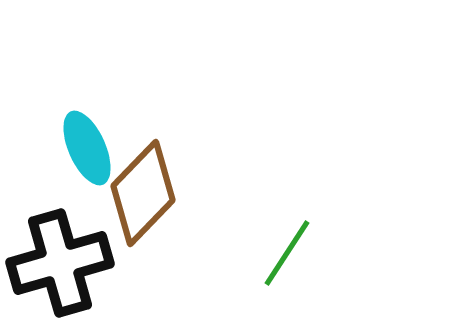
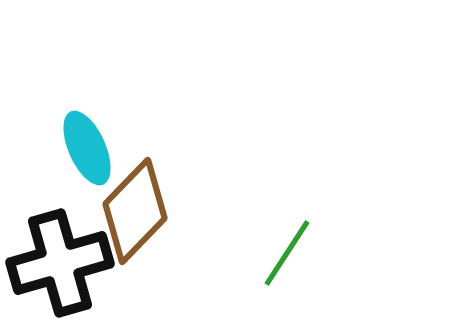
brown diamond: moved 8 px left, 18 px down
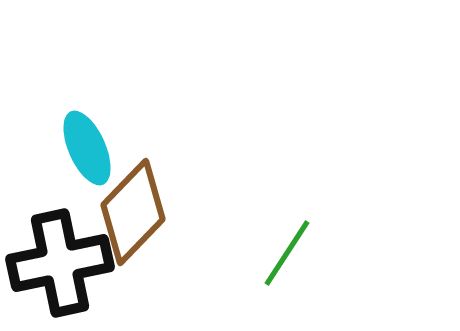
brown diamond: moved 2 px left, 1 px down
black cross: rotated 4 degrees clockwise
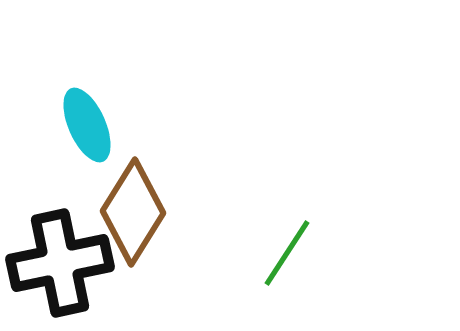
cyan ellipse: moved 23 px up
brown diamond: rotated 12 degrees counterclockwise
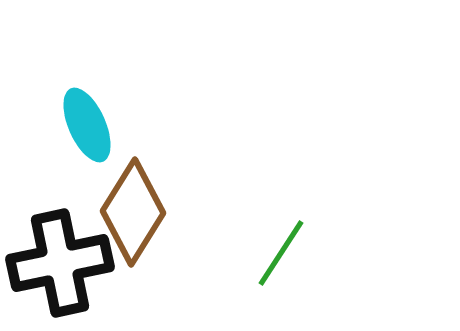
green line: moved 6 px left
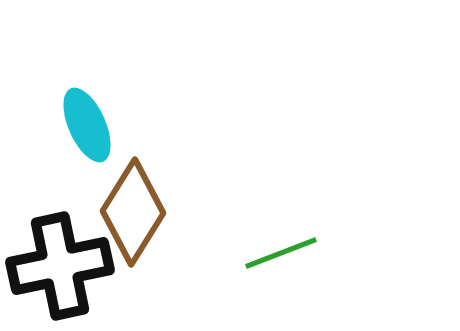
green line: rotated 36 degrees clockwise
black cross: moved 3 px down
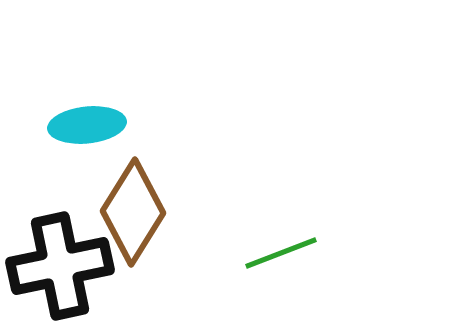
cyan ellipse: rotated 72 degrees counterclockwise
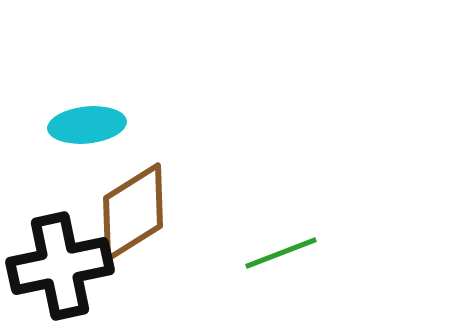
brown diamond: rotated 26 degrees clockwise
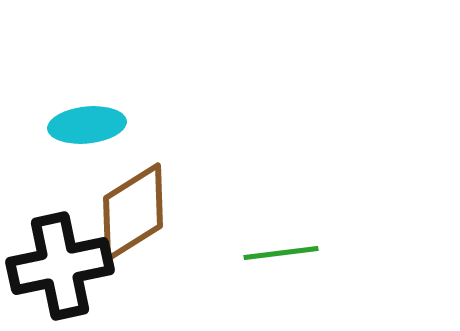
green line: rotated 14 degrees clockwise
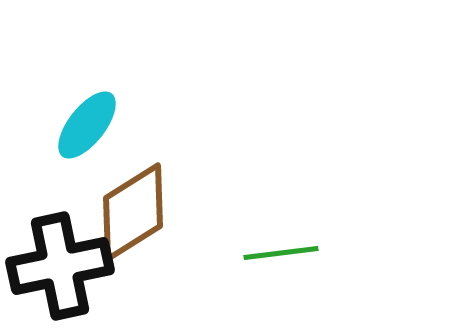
cyan ellipse: rotated 46 degrees counterclockwise
